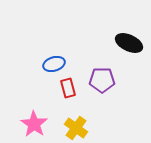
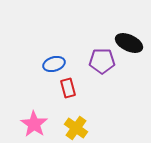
purple pentagon: moved 19 px up
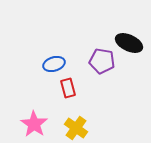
purple pentagon: rotated 10 degrees clockwise
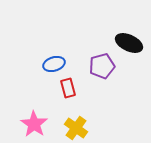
purple pentagon: moved 5 px down; rotated 25 degrees counterclockwise
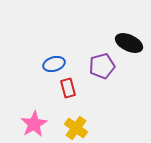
pink star: rotated 8 degrees clockwise
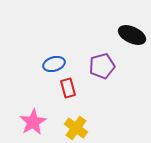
black ellipse: moved 3 px right, 8 px up
pink star: moved 1 px left, 2 px up
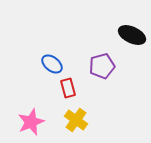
blue ellipse: moved 2 px left; rotated 55 degrees clockwise
pink star: moved 2 px left; rotated 8 degrees clockwise
yellow cross: moved 8 px up
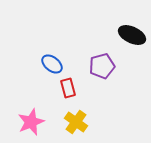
yellow cross: moved 2 px down
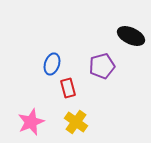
black ellipse: moved 1 px left, 1 px down
blue ellipse: rotated 70 degrees clockwise
